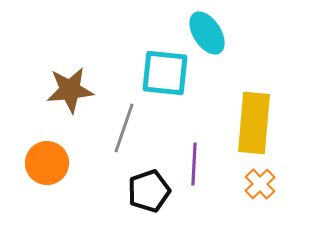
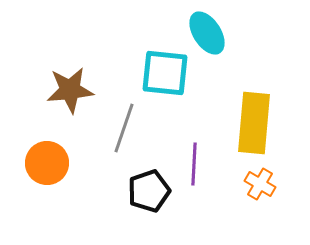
orange cross: rotated 16 degrees counterclockwise
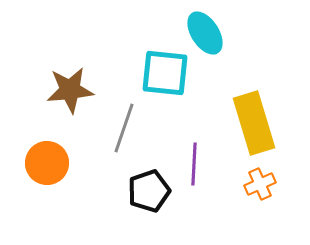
cyan ellipse: moved 2 px left
yellow rectangle: rotated 22 degrees counterclockwise
orange cross: rotated 36 degrees clockwise
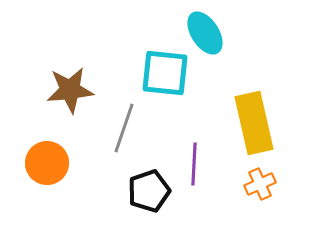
yellow rectangle: rotated 4 degrees clockwise
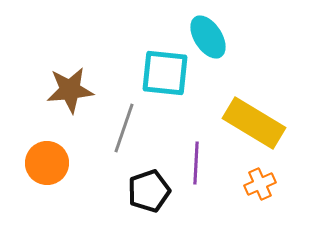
cyan ellipse: moved 3 px right, 4 px down
yellow rectangle: rotated 46 degrees counterclockwise
purple line: moved 2 px right, 1 px up
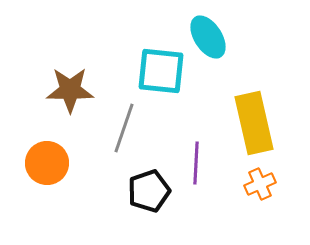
cyan square: moved 4 px left, 2 px up
brown star: rotated 6 degrees clockwise
yellow rectangle: rotated 46 degrees clockwise
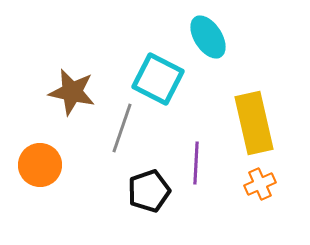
cyan square: moved 3 px left, 8 px down; rotated 21 degrees clockwise
brown star: moved 2 px right, 2 px down; rotated 12 degrees clockwise
gray line: moved 2 px left
orange circle: moved 7 px left, 2 px down
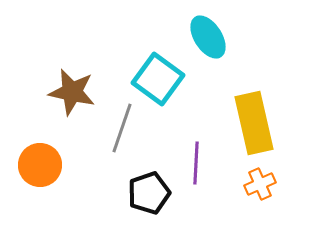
cyan square: rotated 9 degrees clockwise
black pentagon: moved 2 px down
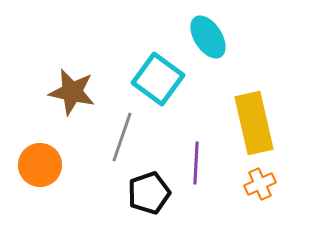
gray line: moved 9 px down
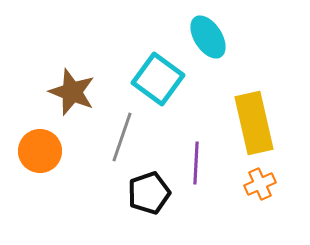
brown star: rotated 9 degrees clockwise
orange circle: moved 14 px up
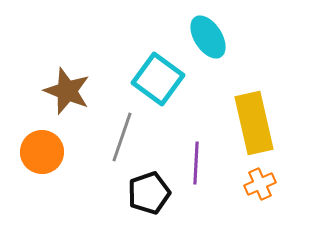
brown star: moved 5 px left, 1 px up
orange circle: moved 2 px right, 1 px down
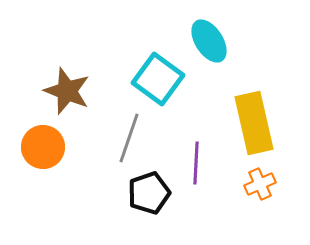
cyan ellipse: moved 1 px right, 4 px down
gray line: moved 7 px right, 1 px down
orange circle: moved 1 px right, 5 px up
